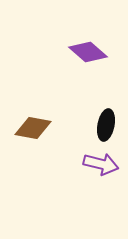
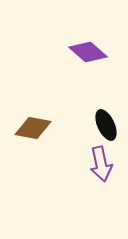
black ellipse: rotated 36 degrees counterclockwise
purple arrow: rotated 64 degrees clockwise
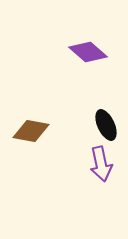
brown diamond: moved 2 px left, 3 px down
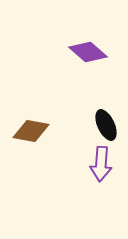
purple arrow: rotated 16 degrees clockwise
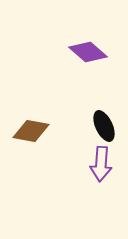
black ellipse: moved 2 px left, 1 px down
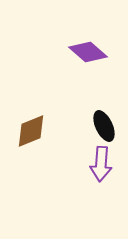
brown diamond: rotated 33 degrees counterclockwise
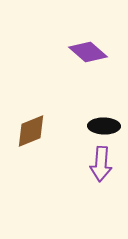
black ellipse: rotated 64 degrees counterclockwise
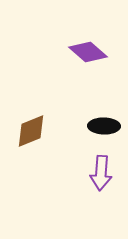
purple arrow: moved 9 px down
